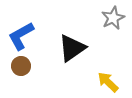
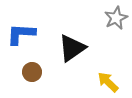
gray star: moved 3 px right
blue L-shape: moved 2 px up; rotated 32 degrees clockwise
brown circle: moved 11 px right, 6 px down
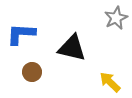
black triangle: rotated 48 degrees clockwise
yellow arrow: moved 2 px right
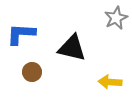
yellow arrow: rotated 40 degrees counterclockwise
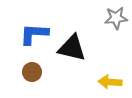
gray star: rotated 20 degrees clockwise
blue L-shape: moved 13 px right
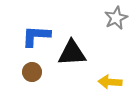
gray star: rotated 20 degrees counterclockwise
blue L-shape: moved 2 px right, 2 px down
black triangle: moved 5 px down; rotated 16 degrees counterclockwise
